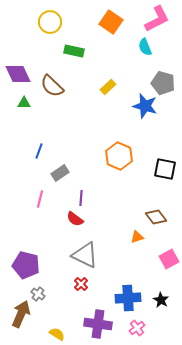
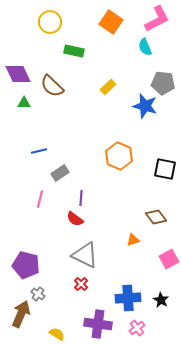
gray pentagon: rotated 10 degrees counterclockwise
blue line: rotated 56 degrees clockwise
orange triangle: moved 4 px left, 3 px down
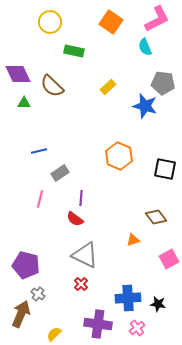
black star: moved 3 px left, 4 px down; rotated 21 degrees counterclockwise
yellow semicircle: moved 3 px left; rotated 77 degrees counterclockwise
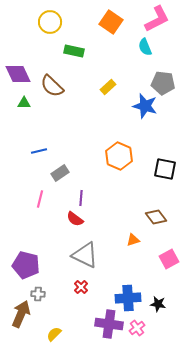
red cross: moved 3 px down
gray cross: rotated 32 degrees counterclockwise
purple cross: moved 11 px right
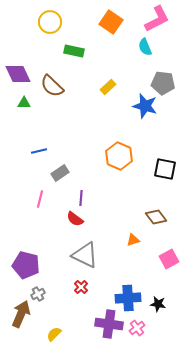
gray cross: rotated 32 degrees counterclockwise
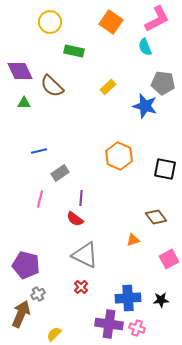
purple diamond: moved 2 px right, 3 px up
black star: moved 3 px right, 4 px up; rotated 14 degrees counterclockwise
pink cross: rotated 35 degrees counterclockwise
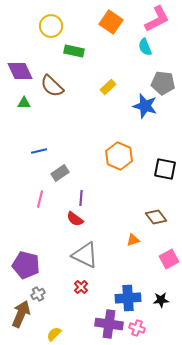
yellow circle: moved 1 px right, 4 px down
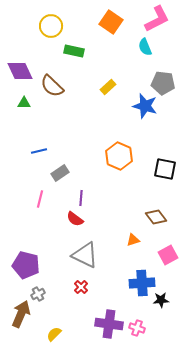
pink square: moved 1 px left, 4 px up
blue cross: moved 14 px right, 15 px up
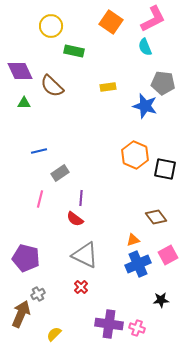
pink L-shape: moved 4 px left
yellow rectangle: rotated 35 degrees clockwise
orange hexagon: moved 16 px right, 1 px up
purple pentagon: moved 7 px up
blue cross: moved 4 px left, 19 px up; rotated 20 degrees counterclockwise
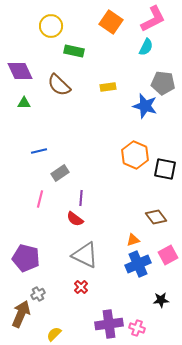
cyan semicircle: moved 1 px right; rotated 132 degrees counterclockwise
brown semicircle: moved 7 px right, 1 px up
purple cross: rotated 16 degrees counterclockwise
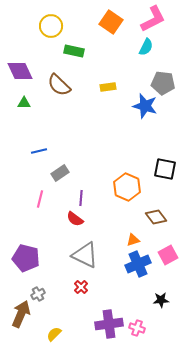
orange hexagon: moved 8 px left, 32 px down
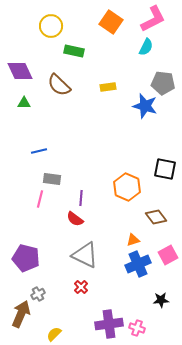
gray rectangle: moved 8 px left, 6 px down; rotated 42 degrees clockwise
